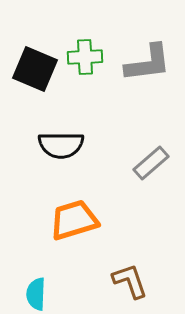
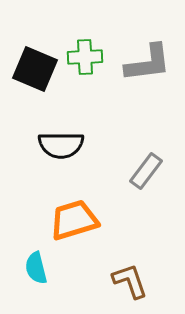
gray rectangle: moved 5 px left, 8 px down; rotated 12 degrees counterclockwise
cyan semicircle: moved 26 px up; rotated 16 degrees counterclockwise
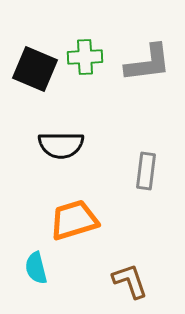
gray rectangle: rotated 30 degrees counterclockwise
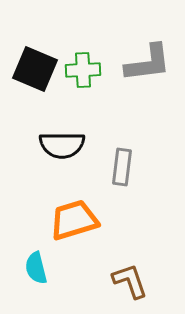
green cross: moved 2 px left, 13 px down
black semicircle: moved 1 px right
gray rectangle: moved 24 px left, 4 px up
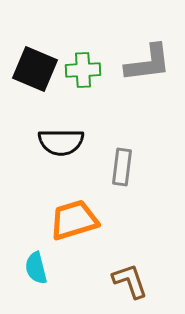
black semicircle: moved 1 px left, 3 px up
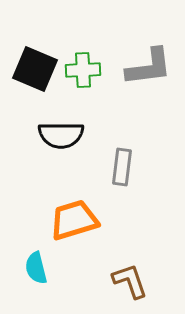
gray L-shape: moved 1 px right, 4 px down
black semicircle: moved 7 px up
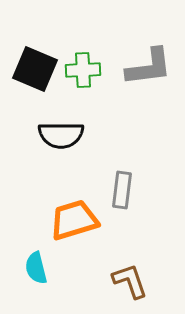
gray rectangle: moved 23 px down
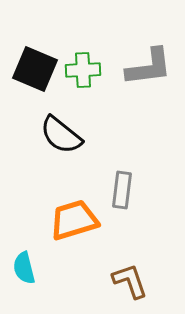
black semicircle: rotated 39 degrees clockwise
cyan semicircle: moved 12 px left
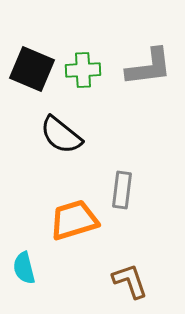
black square: moved 3 px left
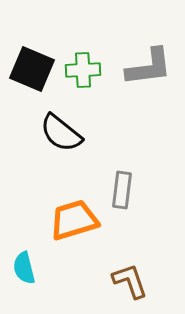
black semicircle: moved 2 px up
